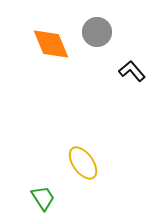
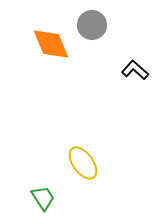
gray circle: moved 5 px left, 7 px up
black L-shape: moved 3 px right, 1 px up; rotated 8 degrees counterclockwise
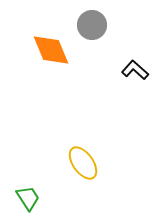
orange diamond: moved 6 px down
green trapezoid: moved 15 px left
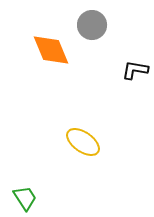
black L-shape: rotated 32 degrees counterclockwise
yellow ellipse: moved 21 px up; rotated 20 degrees counterclockwise
green trapezoid: moved 3 px left
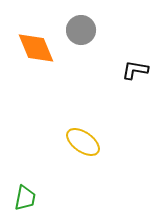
gray circle: moved 11 px left, 5 px down
orange diamond: moved 15 px left, 2 px up
green trapezoid: rotated 44 degrees clockwise
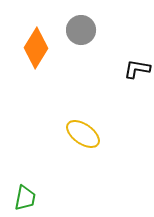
orange diamond: rotated 54 degrees clockwise
black L-shape: moved 2 px right, 1 px up
yellow ellipse: moved 8 px up
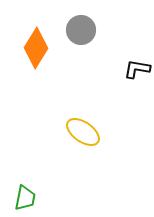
yellow ellipse: moved 2 px up
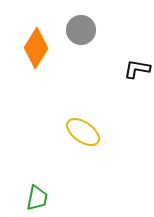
green trapezoid: moved 12 px right
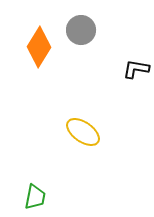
orange diamond: moved 3 px right, 1 px up
black L-shape: moved 1 px left
green trapezoid: moved 2 px left, 1 px up
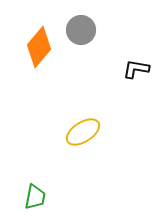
orange diamond: rotated 9 degrees clockwise
yellow ellipse: rotated 68 degrees counterclockwise
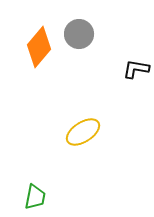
gray circle: moved 2 px left, 4 px down
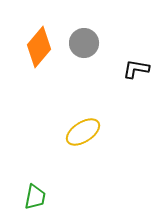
gray circle: moved 5 px right, 9 px down
